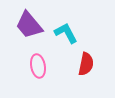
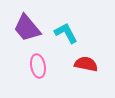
purple trapezoid: moved 2 px left, 3 px down
red semicircle: rotated 90 degrees counterclockwise
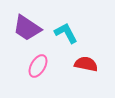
purple trapezoid: rotated 16 degrees counterclockwise
pink ellipse: rotated 40 degrees clockwise
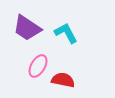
red semicircle: moved 23 px left, 16 px down
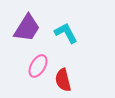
purple trapezoid: rotated 92 degrees counterclockwise
red semicircle: rotated 115 degrees counterclockwise
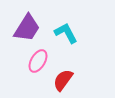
pink ellipse: moved 5 px up
red semicircle: rotated 50 degrees clockwise
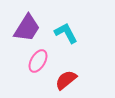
red semicircle: moved 3 px right; rotated 15 degrees clockwise
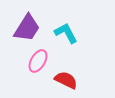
red semicircle: rotated 65 degrees clockwise
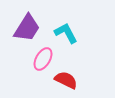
pink ellipse: moved 5 px right, 2 px up
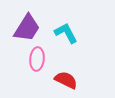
pink ellipse: moved 6 px left; rotated 25 degrees counterclockwise
